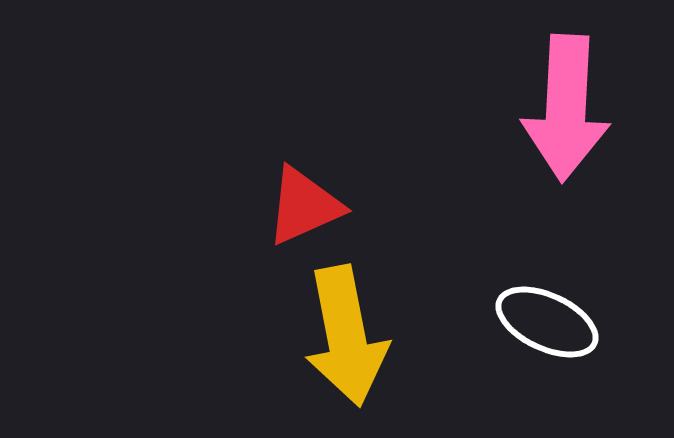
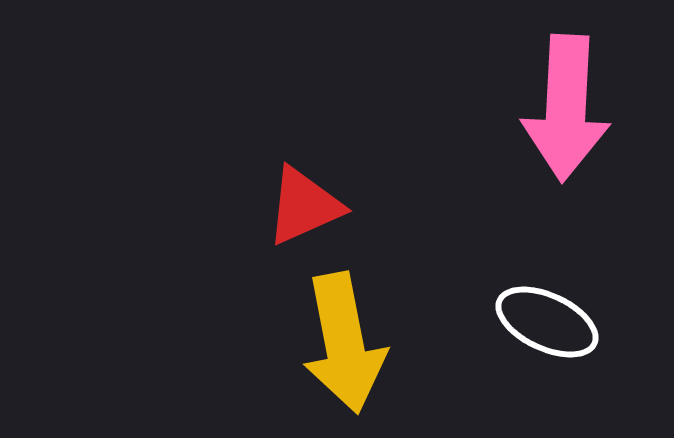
yellow arrow: moved 2 px left, 7 px down
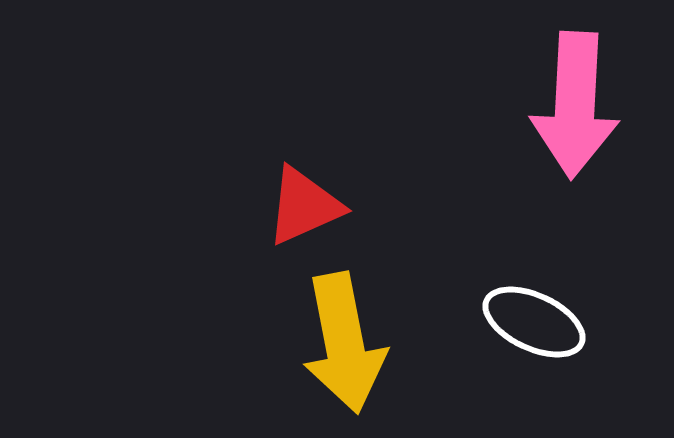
pink arrow: moved 9 px right, 3 px up
white ellipse: moved 13 px left
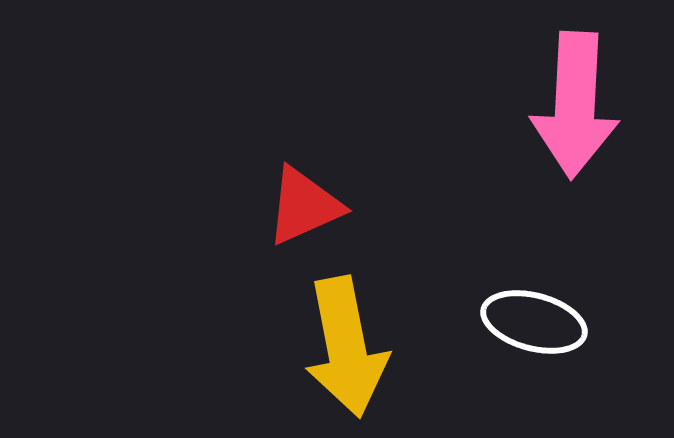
white ellipse: rotated 10 degrees counterclockwise
yellow arrow: moved 2 px right, 4 px down
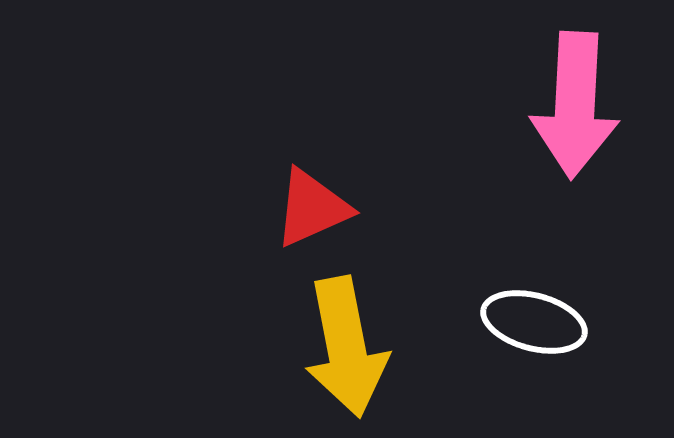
red triangle: moved 8 px right, 2 px down
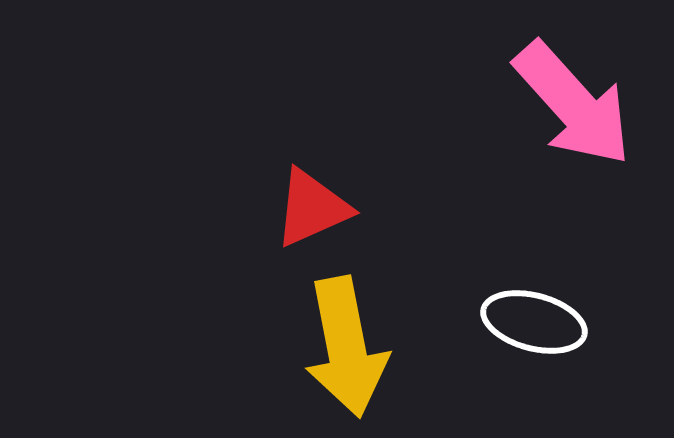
pink arrow: moved 2 px left, 1 px up; rotated 45 degrees counterclockwise
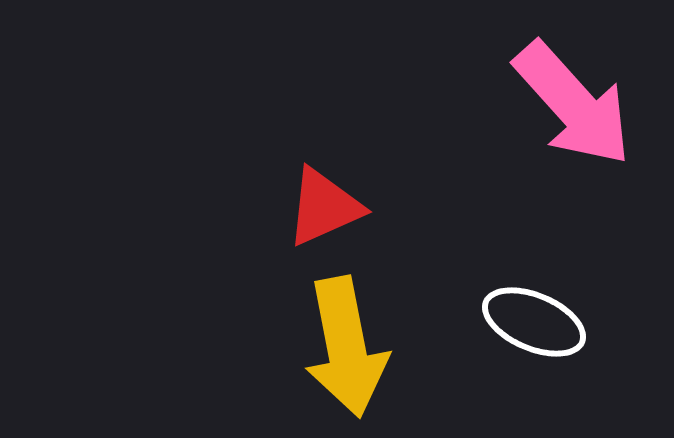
red triangle: moved 12 px right, 1 px up
white ellipse: rotated 8 degrees clockwise
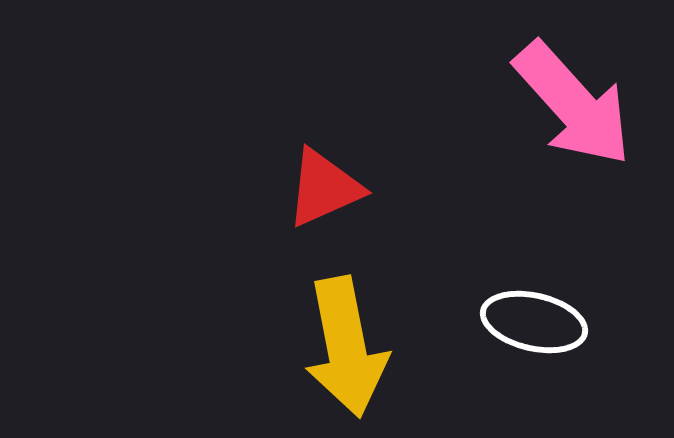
red triangle: moved 19 px up
white ellipse: rotated 10 degrees counterclockwise
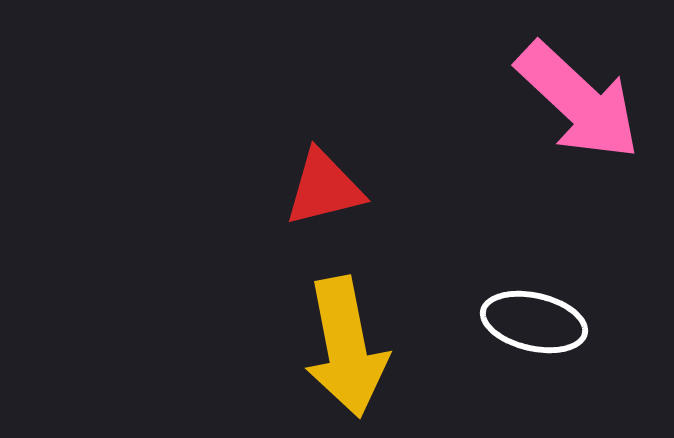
pink arrow: moved 5 px right, 3 px up; rotated 5 degrees counterclockwise
red triangle: rotated 10 degrees clockwise
